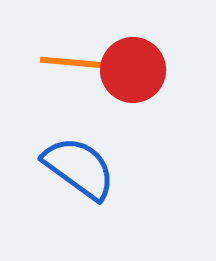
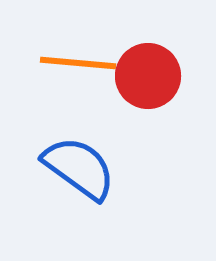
red circle: moved 15 px right, 6 px down
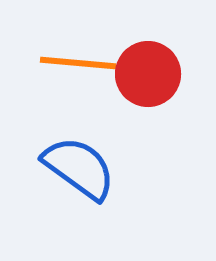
red circle: moved 2 px up
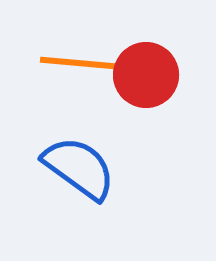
red circle: moved 2 px left, 1 px down
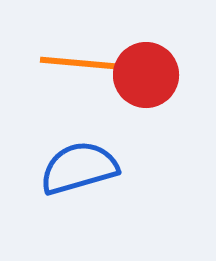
blue semicircle: rotated 52 degrees counterclockwise
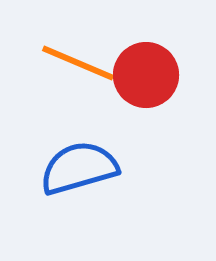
orange line: rotated 18 degrees clockwise
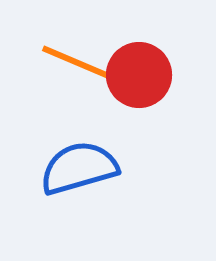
red circle: moved 7 px left
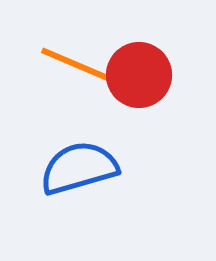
orange line: moved 1 px left, 2 px down
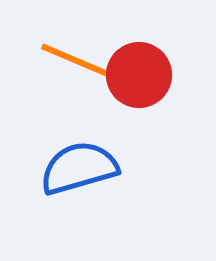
orange line: moved 4 px up
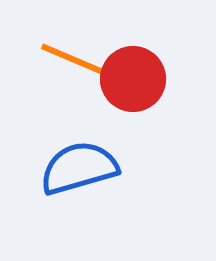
red circle: moved 6 px left, 4 px down
